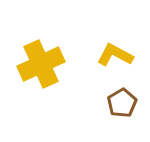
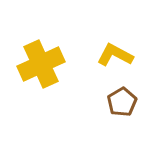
brown pentagon: moved 1 px up
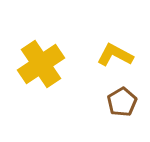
yellow cross: rotated 9 degrees counterclockwise
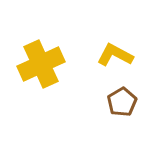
yellow cross: rotated 9 degrees clockwise
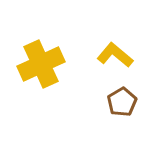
yellow L-shape: rotated 12 degrees clockwise
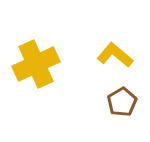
yellow cross: moved 5 px left
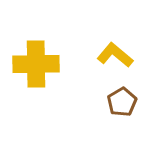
yellow cross: rotated 24 degrees clockwise
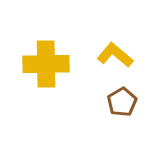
yellow cross: moved 10 px right
